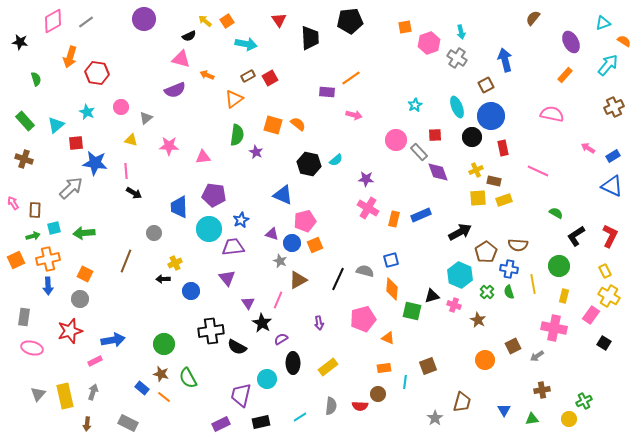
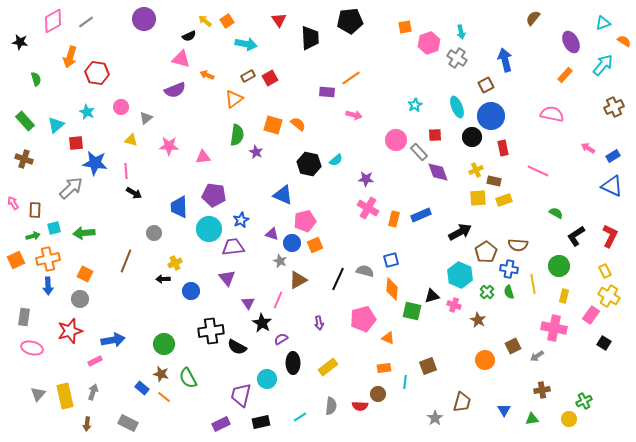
cyan arrow at (608, 65): moved 5 px left
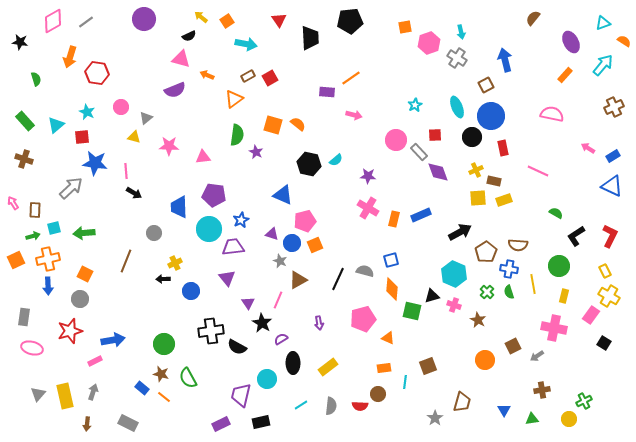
yellow arrow at (205, 21): moved 4 px left, 4 px up
yellow triangle at (131, 140): moved 3 px right, 3 px up
red square at (76, 143): moved 6 px right, 6 px up
purple star at (366, 179): moved 2 px right, 3 px up
cyan hexagon at (460, 275): moved 6 px left, 1 px up
cyan line at (300, 417): moved 1 px right, 12 px up
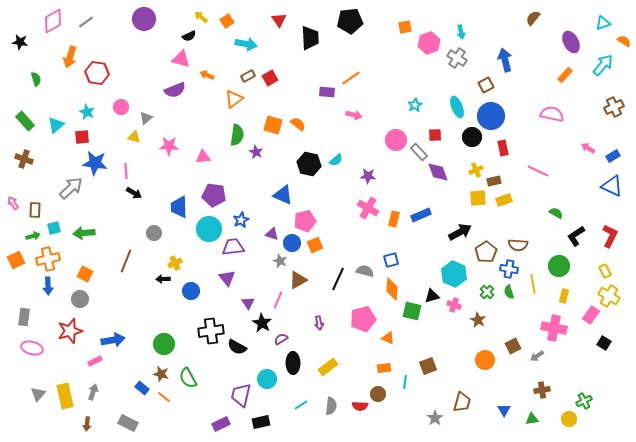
brown rectangle at (494, 181): rotated 24 degrees counterclockwise
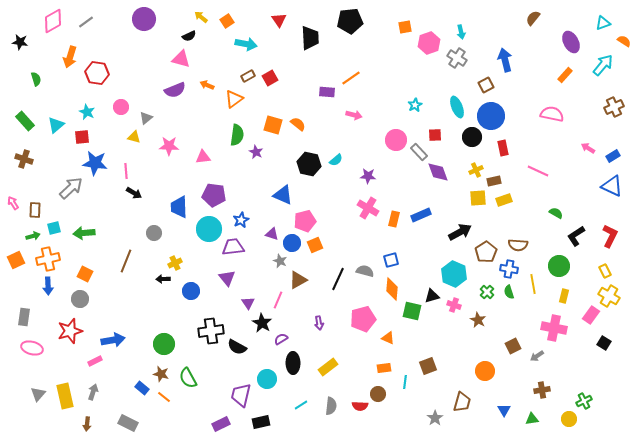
orange arrow at (207, 75): moved 10 px down
orange circle at (485, 360): moved 11 px down
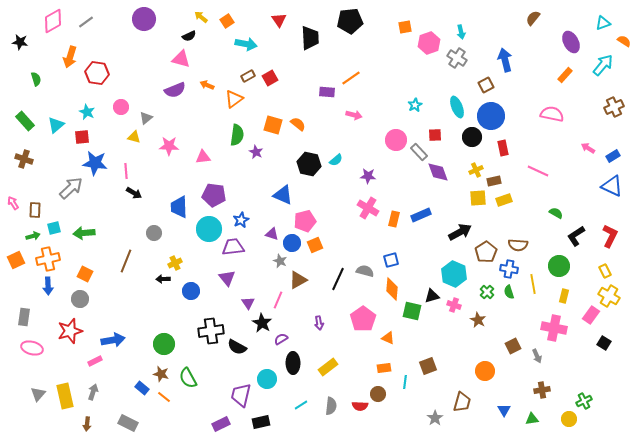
pink pentagon at (363, 319): rotated 20 degrees counterclockwise
gray arrow at (537, 356): rotated 80 degrees counterclockwise
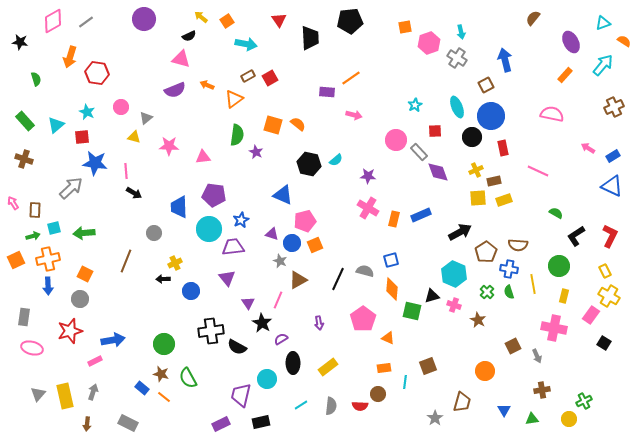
red square at (435, 135): moved 4 px up
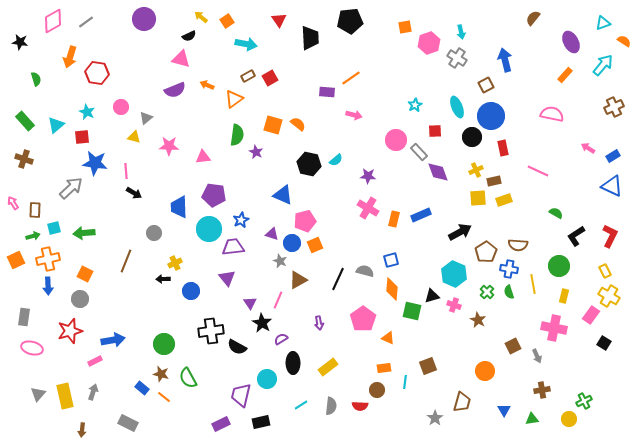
purple triangle at (248, 303): moved 2 px right
brown circle at (378, 394): moved 1 px left, 4 px up
brown arrow at (87, 424): moved 5 px left, 6 px down
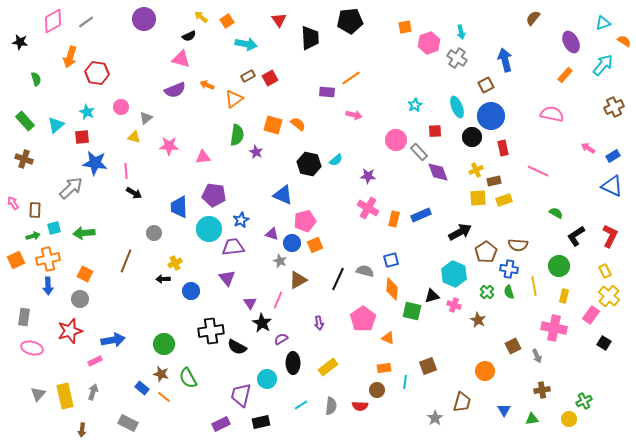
yellow line at (533, 284): moved 1 px right, 2 px down
yellow cross at (609, 296): rotated 10 degrees clockwise
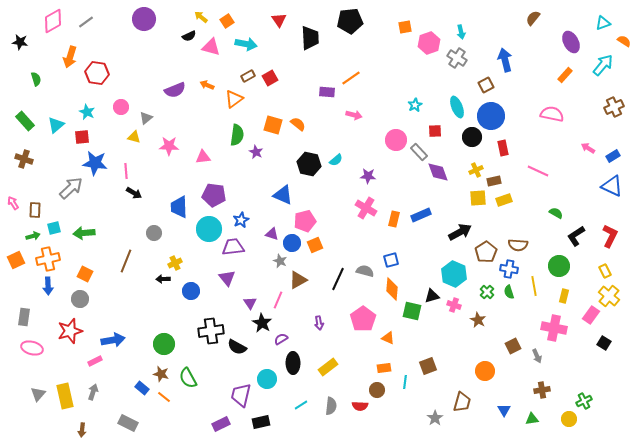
pink triangle at (181, 59): moved 30 px right, 12 px up
pink cross at (368, 208): moved 2 px left
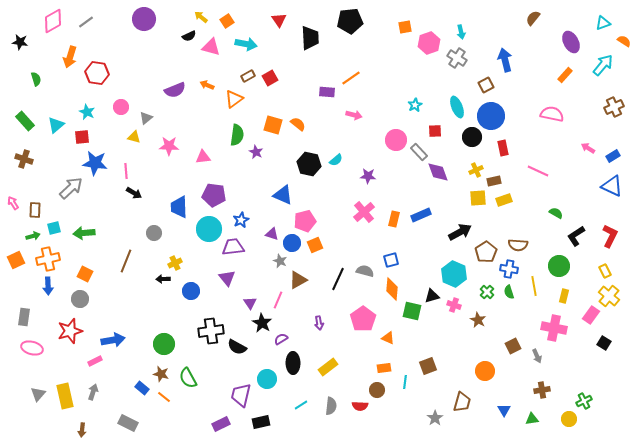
pink cross at (366, 208): moved 2 px left, 4 px down; rotated 20 degrees clockwise
